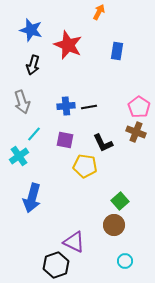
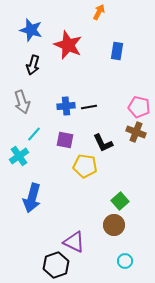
pink pentagon: rotated 20 degrees counterclockwise
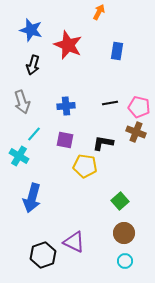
black line: moved 21 px right, 4 px up
black L-shape: rotated 125 degrees clockwise
cyan cross: rotated 24 degrees counterclockwise
brown circle: moved 10 px right, 8 px down
black hexagon: moved 13 px left, 10 px up
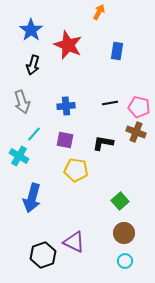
blue star: rotated 20 degrees clockwise
yellow pentagon: moved 9 px left, 4 px down
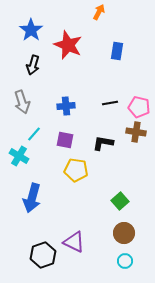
brown cross: rotated 12 degrees counterclockwise
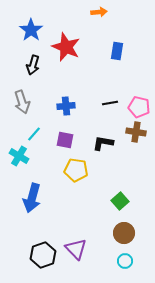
orange arrow: rotated 56 degrees clockwise
red star: moved 2 px left, 2 px down
purple triangle: moved 2 px right, 7 px down; rotated 20 degrees clockwise
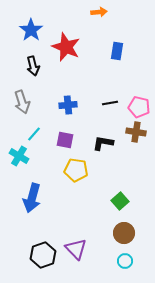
black arrow: moved 1 px down; rotated 30 degrees counterclockwise
blue cross: moved 2 px right, 1 px up
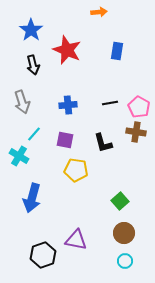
red star: moved 1 px right, 3 px down
black arrow: moved 1 px up
pink pentagon: rotated 15 degrees clockwise
black L-shape: rotated 115 degrees counterclockwise
purple triangle: moved 9 px up; rotated 35 degrees counterclockwise
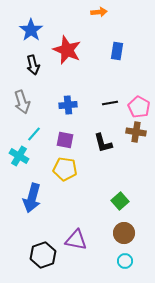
yellow pentagon: moved 11 px left, 1 px up
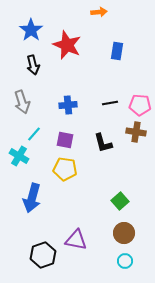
red star: moved 5 px up
pink pentagon: moved 1 px right, 2 px up; rotated 25 degrees counterclockwise
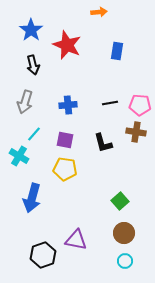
gray arrow: moved 3 px right; rotated 35 degrees clockwise
